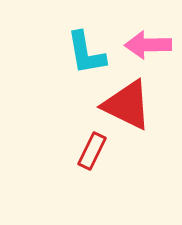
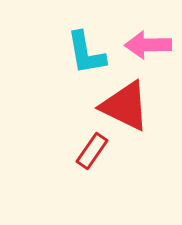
red triangle: moved 2 px left, 1 px down
red rectangle: rotated 9 degrees clockwise
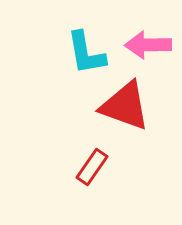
red triangle: rotated 6 degrees counterclockwise
red rectangle: moved 16 px down
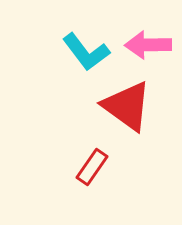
cyan L-shape: moved 1 px up; rotated 27 degrees counterclockwise
red triangle: moved 2 px right; rotated 16 degrees clockwise
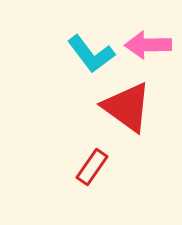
cyan L-shape: moved 5 px right, 2 px down
red triangle: moved 1 px down
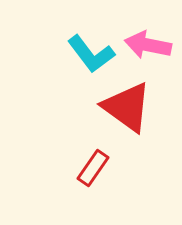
pink arrow: rotated 12 degrees clockwise
red rectangle: moved 1 px right, 1 px down
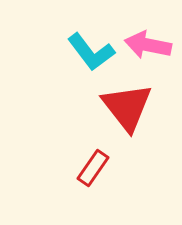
cyan L-shape: moved 2 px up
red triangle: rotated 16 degrees clockwise
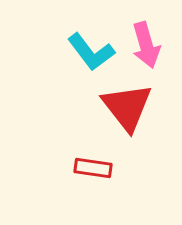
pink arrow: moved 2 px left; rotated 117 degrees counterclockwise
red rectangle: rotated 63 degrees clockwise
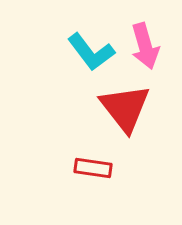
pink arrow: moved 1 px left, 1 px down
red triangle: moved 2 px left, 1 px down
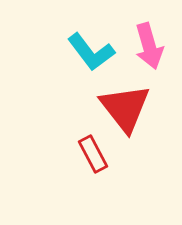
pink arrow: moved 4 px right
red rectangle: moved 14 px up; rotated 54 degrees clockwise
